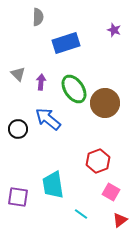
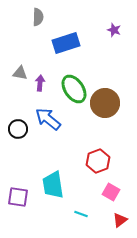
gray triangle: moved 2 px right, 1 px up; rotated 35 degrees counterclockwise
purple arrow: moved 1 px left, 1 px down
cyan line: rotated 16 degrees counterclockwise
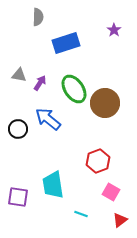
purple star: rotated 16 degrees clockwise
gray triangle: moved 1 px left, 2 px down
purple arrow: rotated 28 degrees clockwise
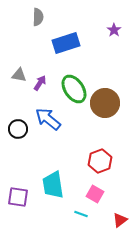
red hexagon: moved 2 px right
pink square: moved 16 px left, 2 px down
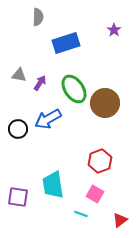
blue arrow: rotated 68 degrees counterclockwise
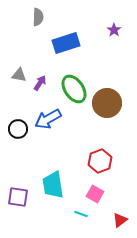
brown circle: moved 2 px right
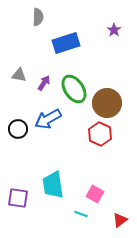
purple arrow: moved 4 px right
red hexagon: moved 27 px up; rotated 15 degrees counterclockwise
purple square: moved 1 px down
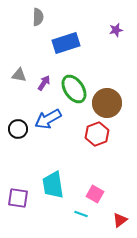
purple star: moved 2 px right; rotated 24 degrees clockwise
red hexagon: moved 3 px left; rotated 15 degrees clockwise
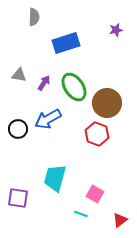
gray semicircle: moved 4 px left
green ellipse: moved 2 px up
red hexagon: rotated 20 degrees counterclockwise
cyan trapezoid: moved 2 px right, 7 px up; rotated 24 degrees clockwise
